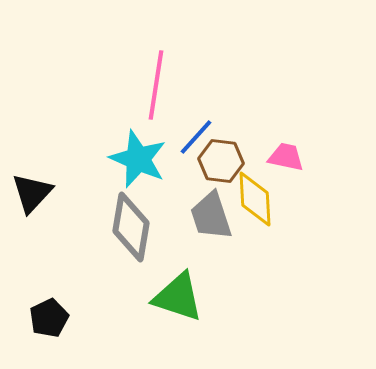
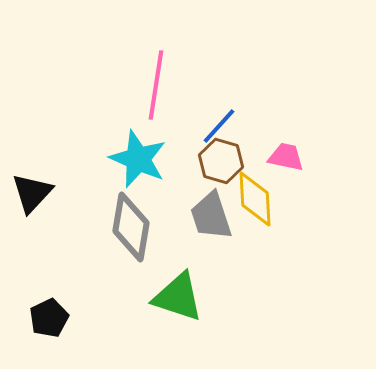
blue line: moved 23 px right, 11 px up
brown hexagon: rotated 9 degrees clockwise
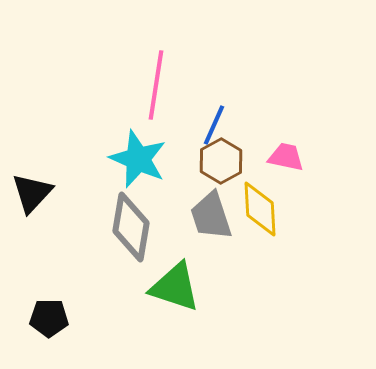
blue line: moved 5 px left, 1 px up; rotated 18 degrees counterclockwise
brown hexagon: rotated 15 degrees clockwise
yellow diamond: moved 5 px right, 10 px down
green triangle: moved 3 px left, 10 px up
black pentagon: rotated 27 degrees clockwise
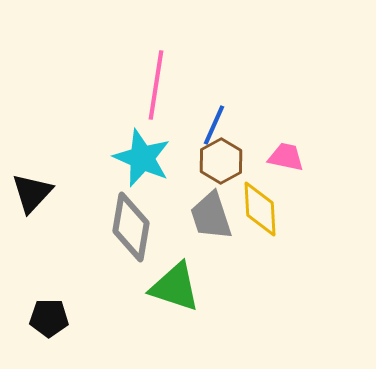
cyan star: moved 4 px right, 1 px up
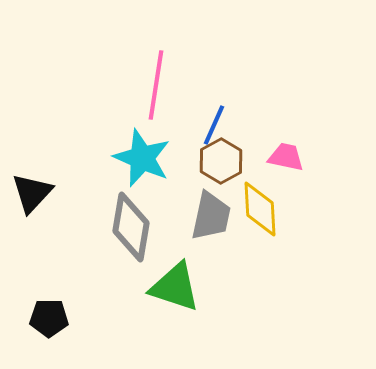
gray trapezoid: rotated 150 degrees counterclockwise
